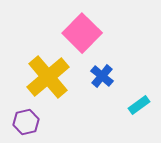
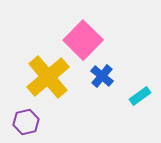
pink square: moved 1 px right, 7 px down
cyan rectangle: moved 1 px right, 9 px up
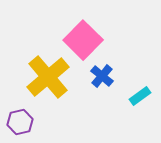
purple hexagon: moved 6 px left
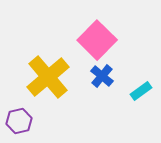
pink square: moved 14 px right
cyan rectangle: moved 1 px right, 5 px up
purple hexagon: moved 1 px left, 1 px up
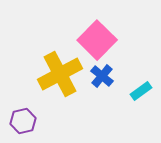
yellow cross: moved 12 px right, 3 px up; rotated 12 degrees clockwise
purple hexagon: moved 4 px right
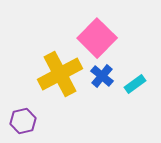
pink square: moved 2 px up
cyan rectangle: moved 6 px left, 7 px up
